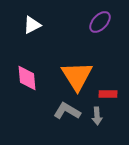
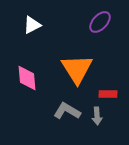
orange triangle: moved 7 px up
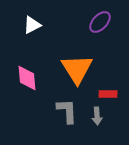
gray L-shape: rotated 56 degrees clockwise
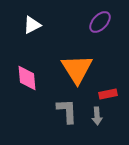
red rectangle: rotated 12 degrees counterclockwise
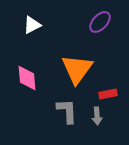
orange triangle: rotated 8 degrees clockwise
